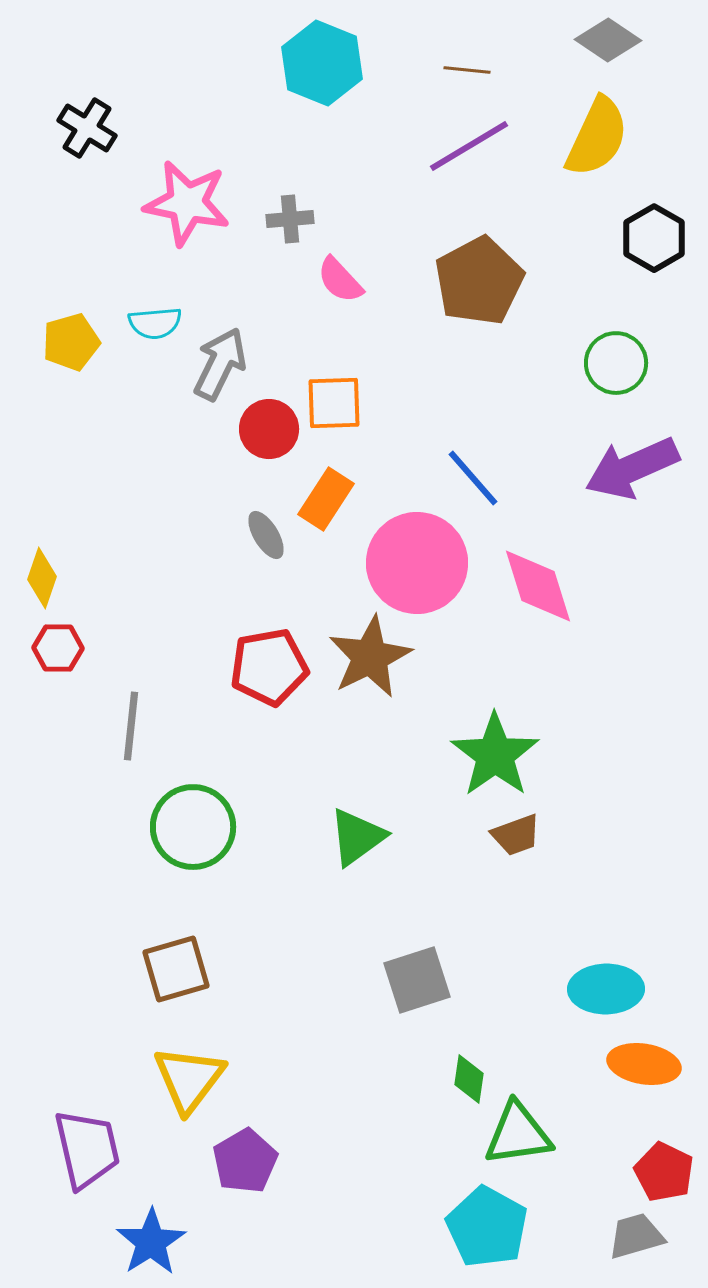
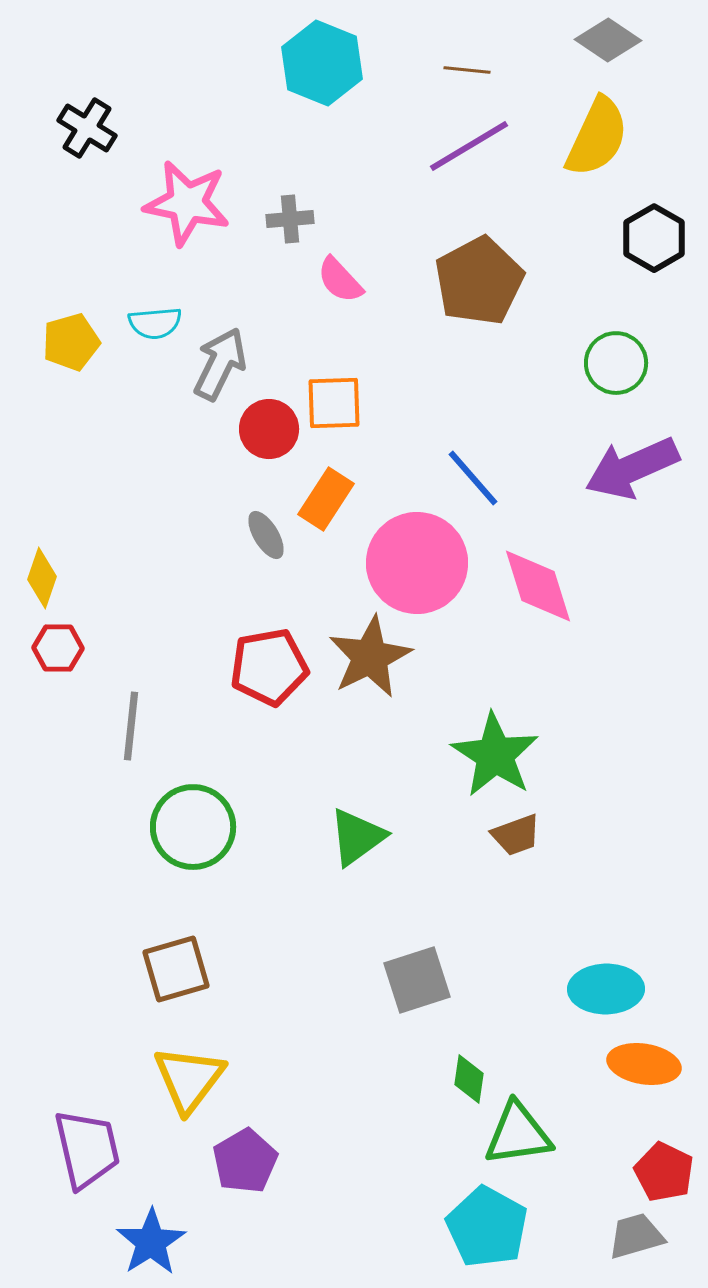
green star at (495, 755): rotated 4 degrees counterclockwise
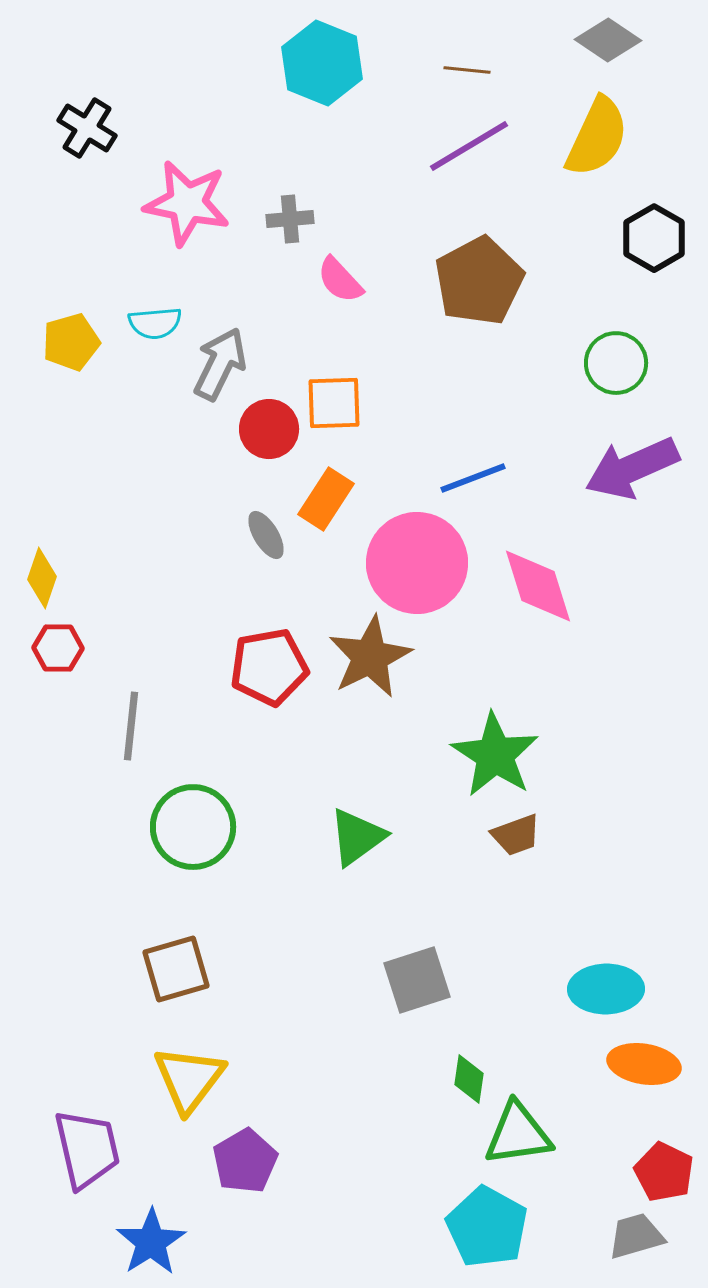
blue line at (473, 478): rotated 70 degrees counterclockwise
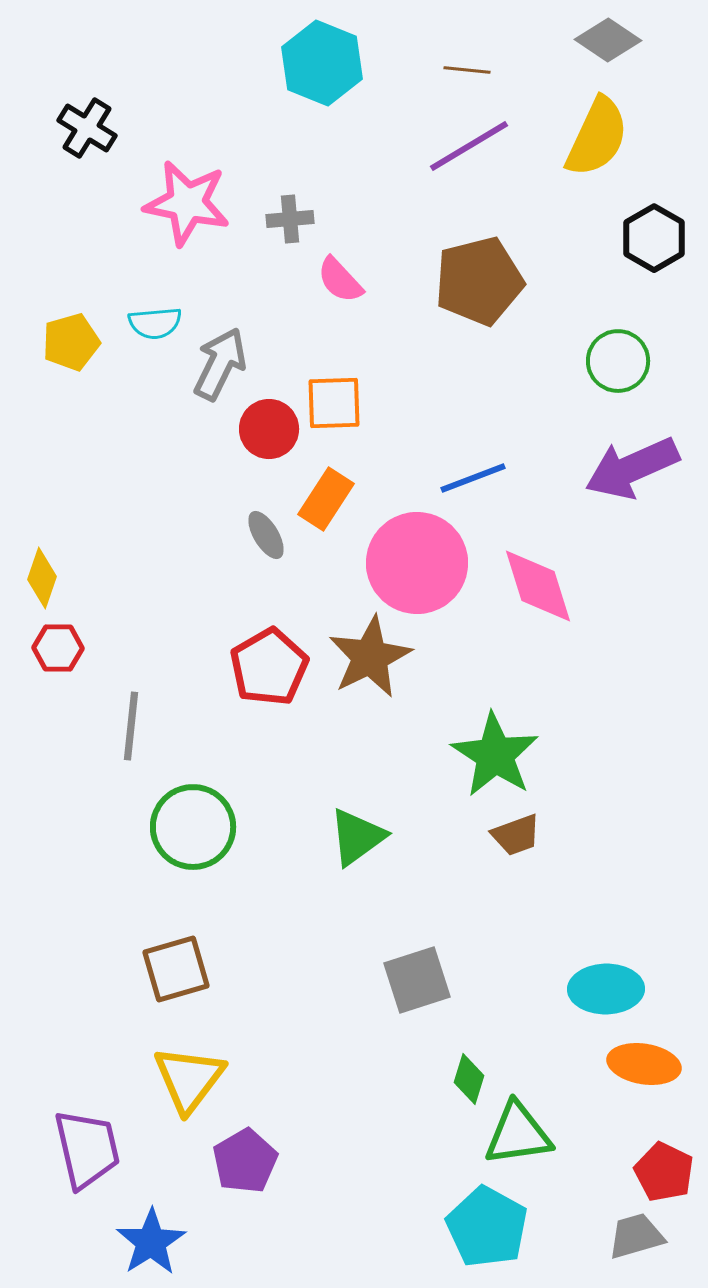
brown pentagon at (479, 281): rotated 14 degrees clockwise
green circle at (616, 363): moved 2 px right, 2 px up
red pentagon at (269, 667): rotated 20 degrees counterclockwise
green diamond at (469, 1079): rotated 9 degrees clockwise
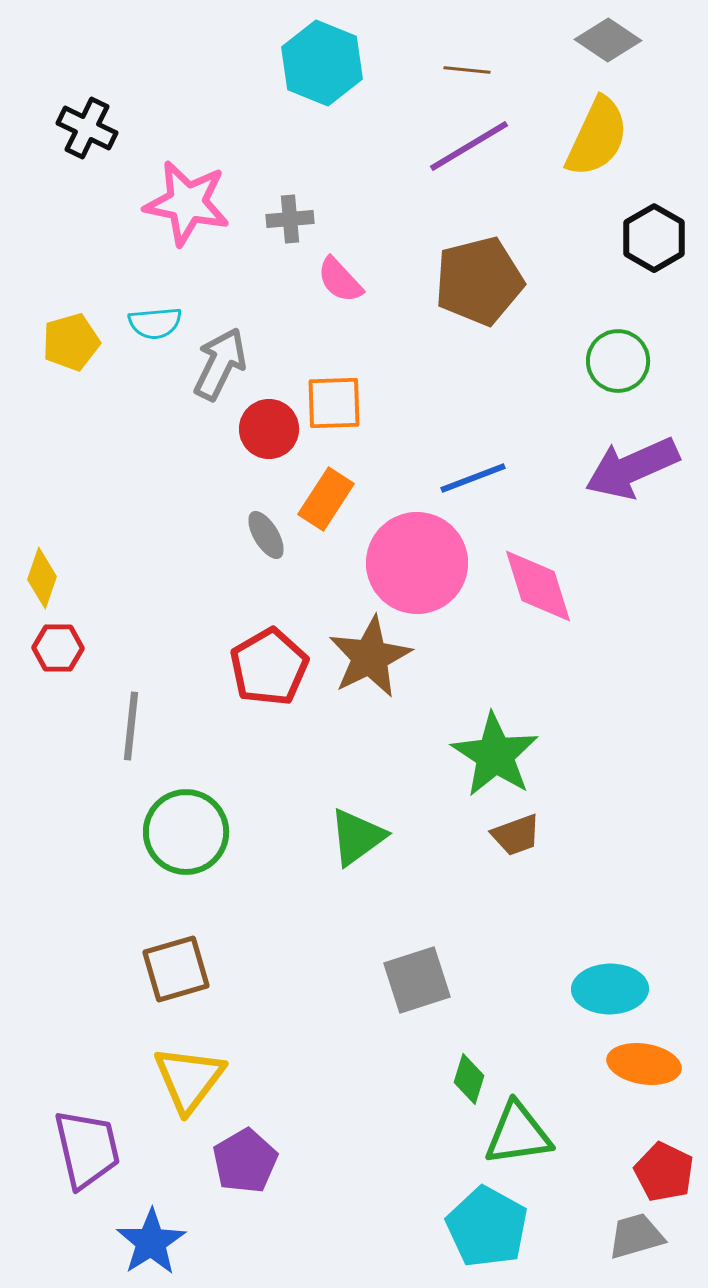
black cross at (87, 128): rotated 6 degrees counterclockwise
green circle at (193, 827): moved 7 px left, 5 px down
cyan ellipse at (606, 989): moved 4 px right
